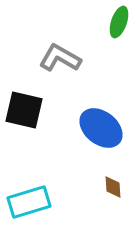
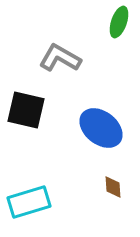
black square: moved 2 px right
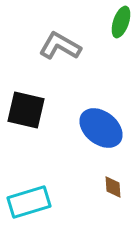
green ellipse: moved 2 px right
gray L-shape: moved 12 px up
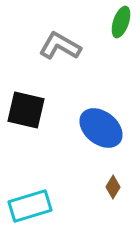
brown diamond: rotated 35 degrees clockwise
cyan rectangle: moved 1 px right, 4 px down
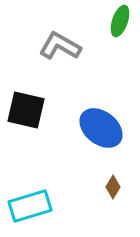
green ellipse: moved 1 px left, 1 px up
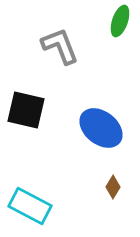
gray L-shape: rotated 39 degrees clockwise
cyan rectangle: rotated 45 degrees clockwise
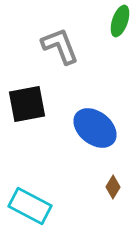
black square: moved 1 px right, 6 px up; rotated 24 degrees counterclockwise
blue ellipse: moved 6 px left
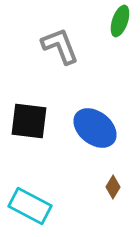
black square: moved 2 px right, 17 px down; rotated 18 degrees clockwise
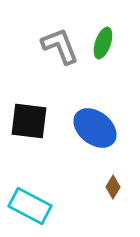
green ellipse: moved 17 px left, 22 px down
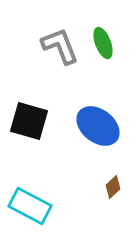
green ellipse: rotated 40 degrees counterclockwise
black square: rotated 9 degrees clockwise
blue ellipse: moved 3 px right, 2 px up
brown diamond: rotated 15 degrees clockwise
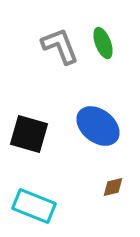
black square: moved 13 px down
brown diamond: rotated 30 degrees clockwise
cyan rectangle: moved 4 px right; rotated 6 degrees counterclockwise
